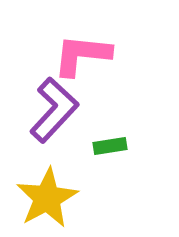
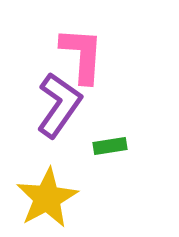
pink L-shape: rotated 88 degrees clockwise
purple L-shape: moved 5 px right, 5 px up; rotated 8 degrees counterclockwise
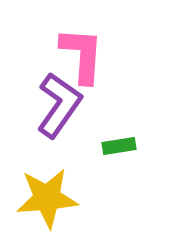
green rectangle: moved 9 px right
yellow star: rotated 24 degrees clockwise
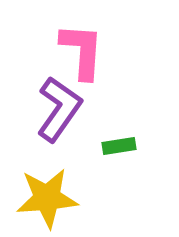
pink L-shape: moved 4 px up
purple L-shape: moved 4 px down
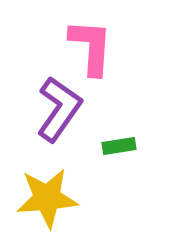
pink L-shape: moved 9 px right, 4 px up
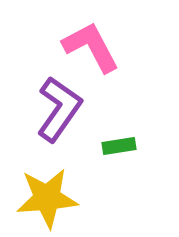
pink L-shape: rotated 32 degrees counterclockwise
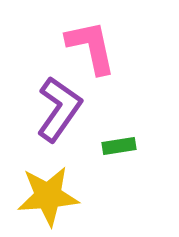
pink L-shape: rotated 16 degrees clockwise
yellow star: moved 1 px right, 2 px up
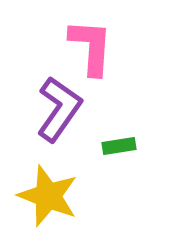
pink L-shape: rotated 16 degrees clockwise
yellow star: rotated 26 degrees clockwise
